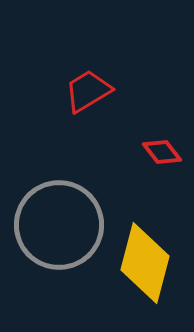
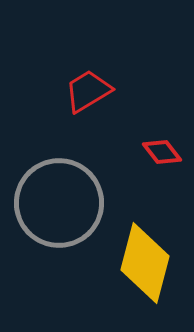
gray circle: moved 22 px up
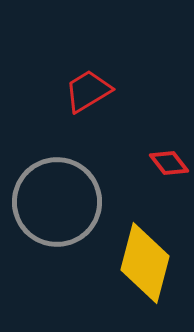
red diamond: moved 7 px right, 11 px down
gray circle: moved 2 px left, 1 px up
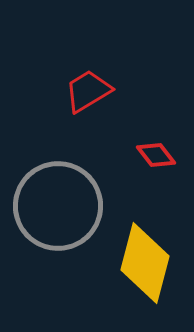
red diamond: moved 13 px left, 8 px up
gray circle: moved 1 px right, 4 px down
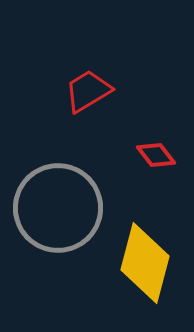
gray circle: moved 2 px down
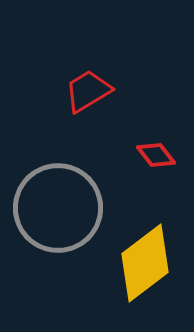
yellow diamond: rotated 38 degrees clockwise
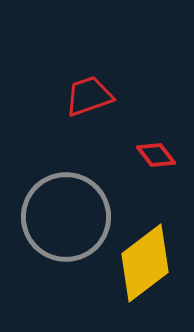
red trapezoid: moved 1 px right, 5 px down; rotated 12 degrees clockwise
gray circle: moved 8 px right, 9 px down
